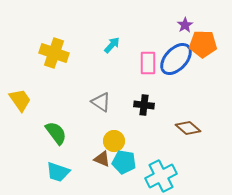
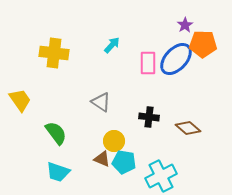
yellow cross: rotated 12 degrees counterclockwise
black cross: moved 5 px right, 12 px down
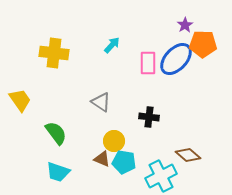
brown diamond: moved 27 px down
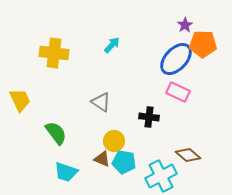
pink rectangle: moved 30 px right, 29 px down; rotated 65 degrees counterclockwise
yellow trapezoid: rotated 10 degrees clockwise
cyan trapezoid: moved 8 px right
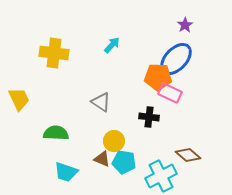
orange pentagon: moved 45 px left, 33 px down
pink rectangle: moved 8 px left, 1 px down
yellow trapezoid: moved 1 px left, 1 px up
green semicircle: rotated 50 degrees counterclockwise
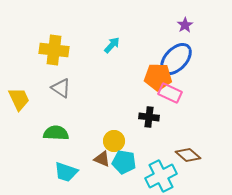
yellow cross: moved 3 px up
gray triangle: moved 40 px left, 14 px up
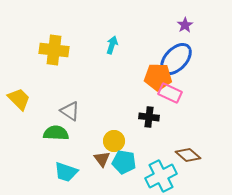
cyan arrow: rotated 24 degrees counterclockwise
gray triangle: moved 9 px right, 23 px down
yellow trapezoid: rotated 20 degrees counterclockwise
brown triangle: rotated 30 degrees clockwise
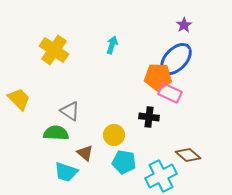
purple star: moved 1 px left
yellow cross: rotated 28 degrees clockwise
yellow circle: moved 6 px up
brown triangle: moved 17 px left, 6 px up; rotated 12 degrees counterclockwise
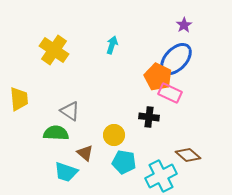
orange pentagon: rotated 24 degrees clockwise
yellow trapezoid: rotated 40 degrees clockwise
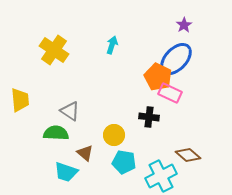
yellow trapezoid: moved 1 px right, 1 px down
